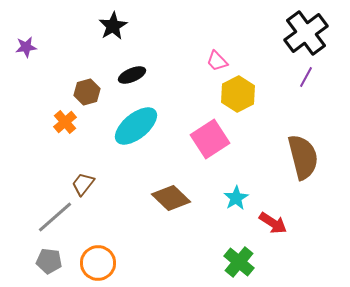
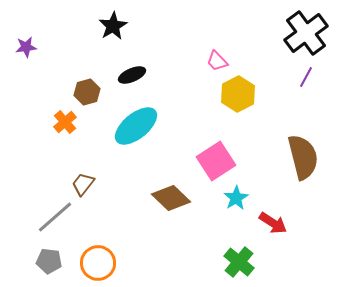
pink square: moved 6 px right, 22 px down
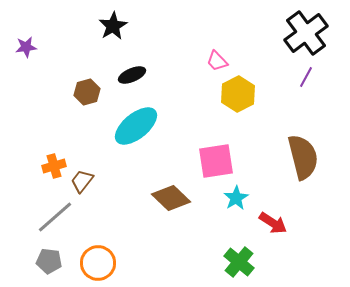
orange cross: moved 11 px left, 44 px down; rotated 25 degrees clockwise
pink square: rotated 24 degrees clockwise
brown trapezoid: moved 1 px left, 3 px up
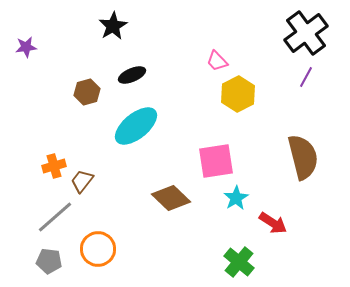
orange circle: moved 14 px up
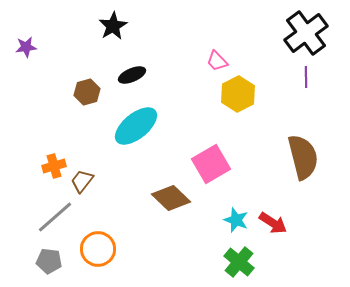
purple line: rotated 30 degrees counterclockwise
pink square: moved 5 px left, 3 px down; rotated 21 degrees counterclockwise
cyan star: moved 22 px down; rotated 20 degrees counterclockwise
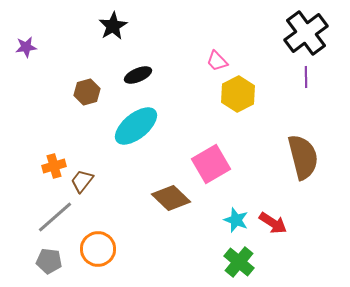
black ellipse: moved 6 px right
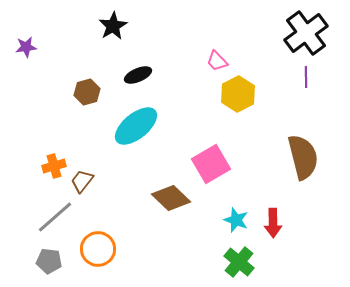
red arrow: rotated 56 degrees clockwise
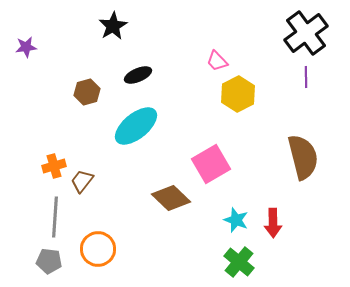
gray line: rotated 45 degrees counterclockwise
